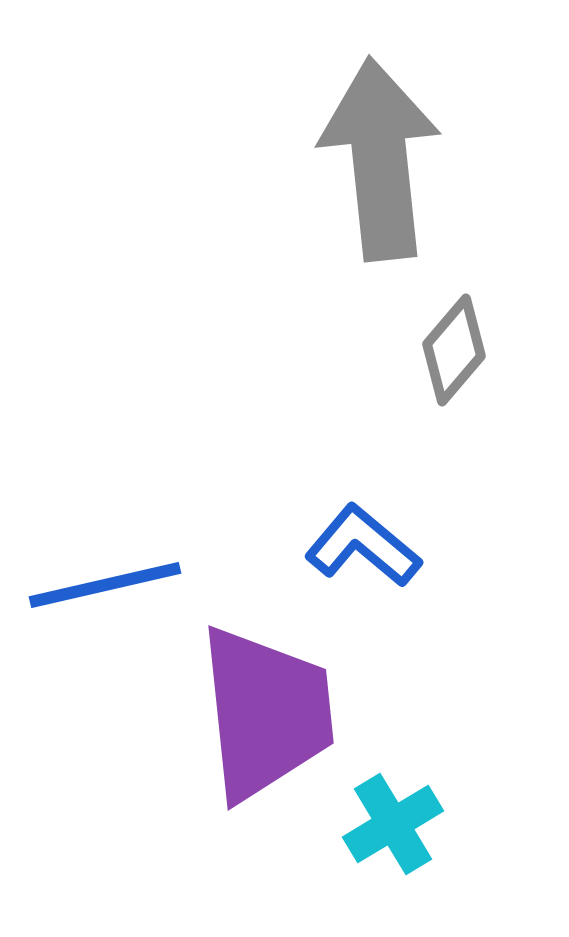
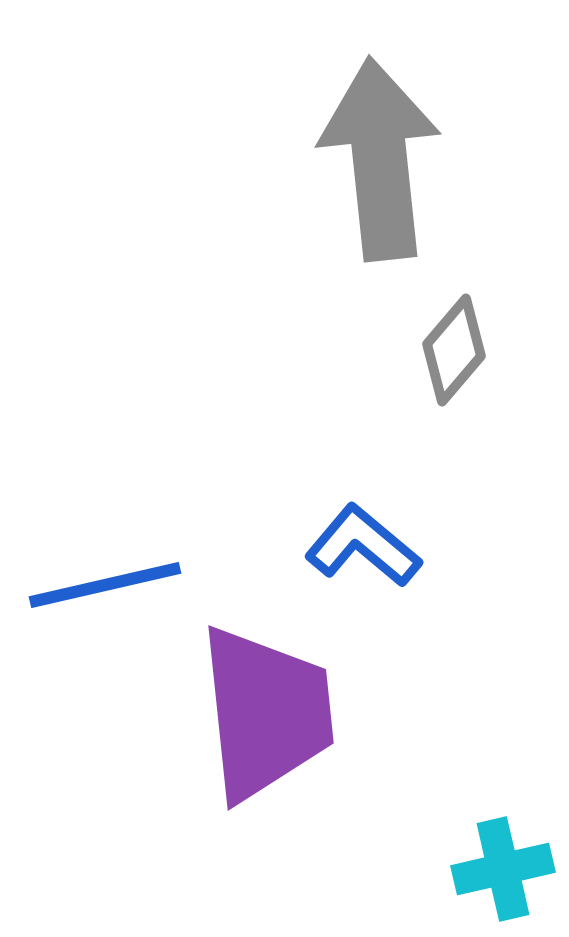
cyan cross: moved 110 px right, 45 px down; rotated 18 degrees clockwise
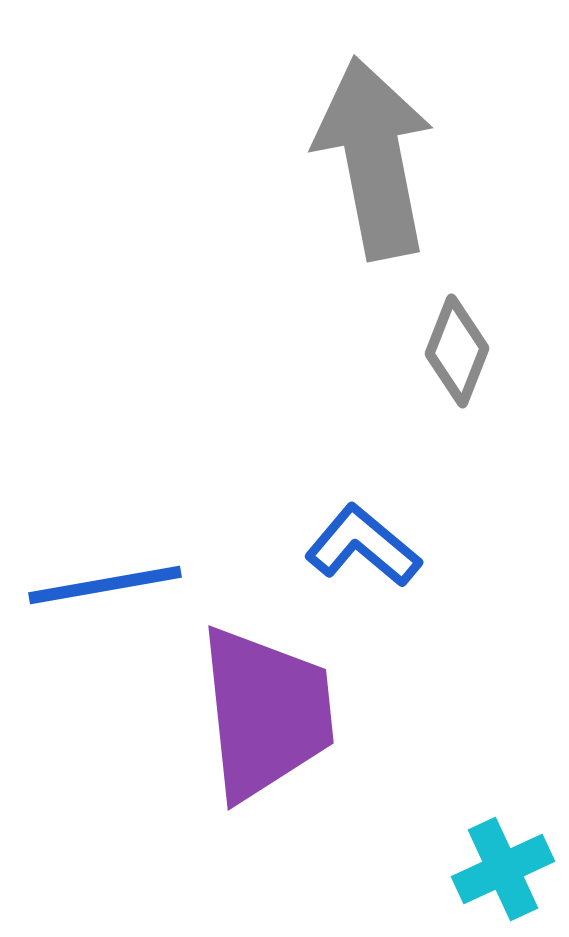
gray arrow: moved 6 px left, 1 px up; rotated 5 degrees counterclockwise
gray diamond: moved 3 px right, 1 px down; rotated 19 degrees counterclockwise
blue line: rotated 3 degrees clockwise
cyan cross: rotated 12 degrees counterclockwise
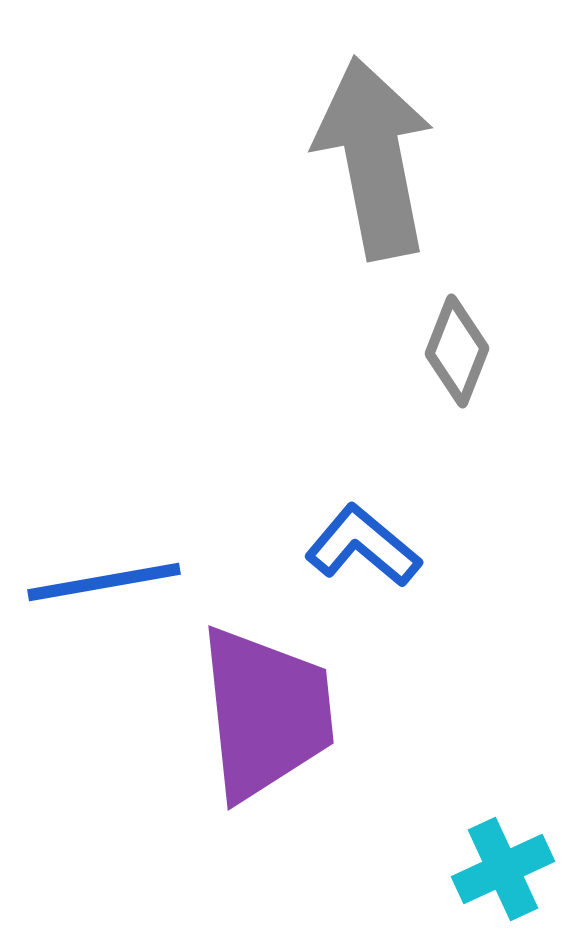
blue line: moved 1 px left, 3 px up
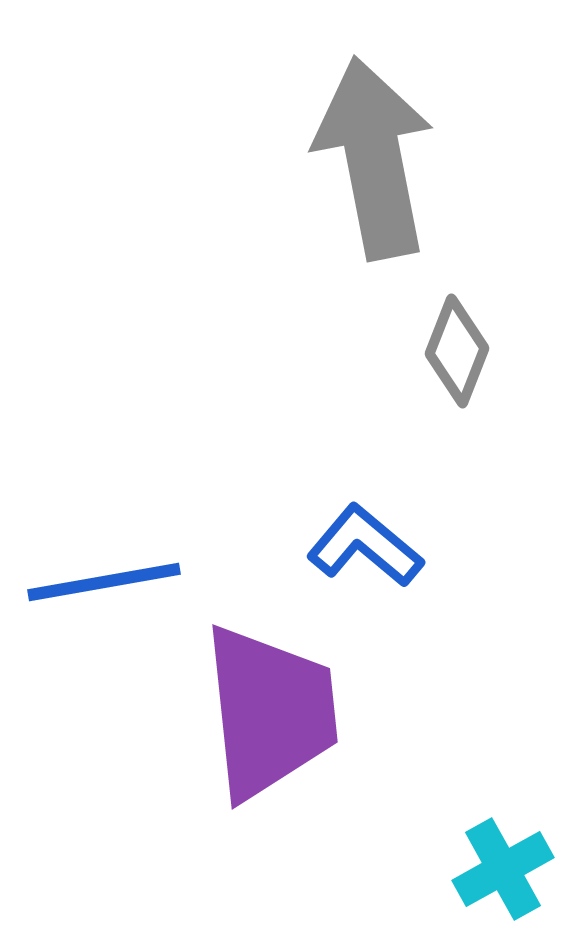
blue L-shape: moved 2 px right
purple trapezoid: moved 4 px right, 1 px up
cyan cross: rotated 4 degrees counterclockwise
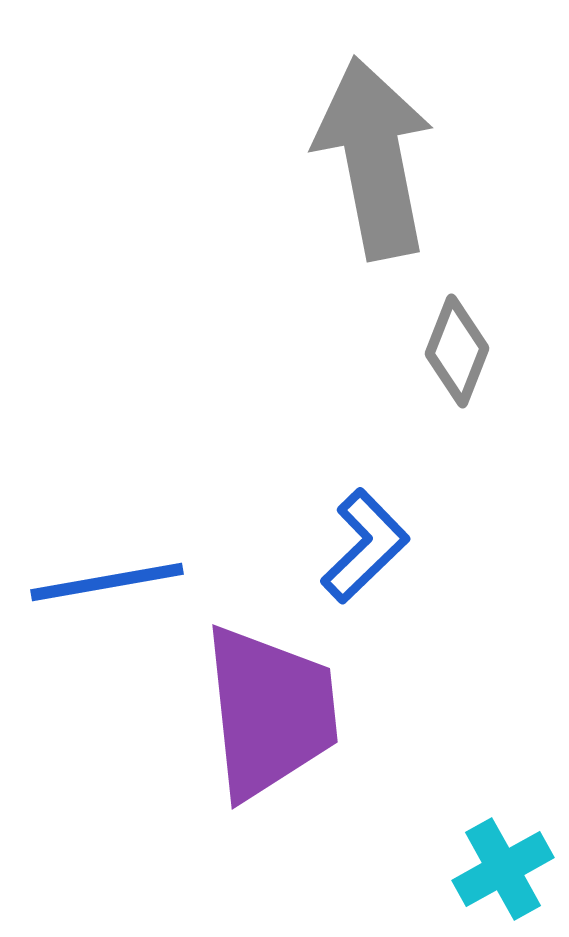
blue L-shape: rotated 96 degrees clockwise
blue line: moved 3 px right
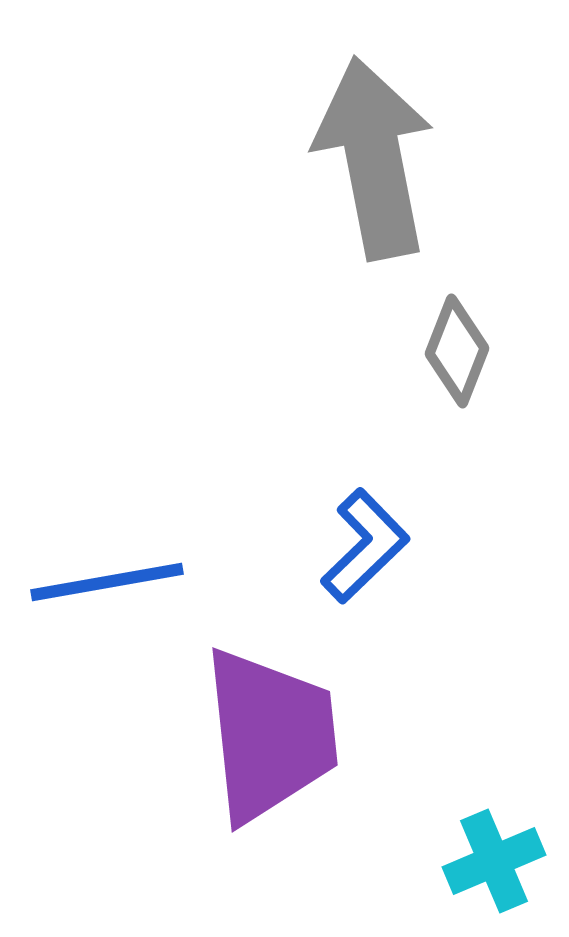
purple trapezoid: moved 23 px down
cyan cross: moved 9 px left, 8 px up; rotated 6 degrees clockwise
